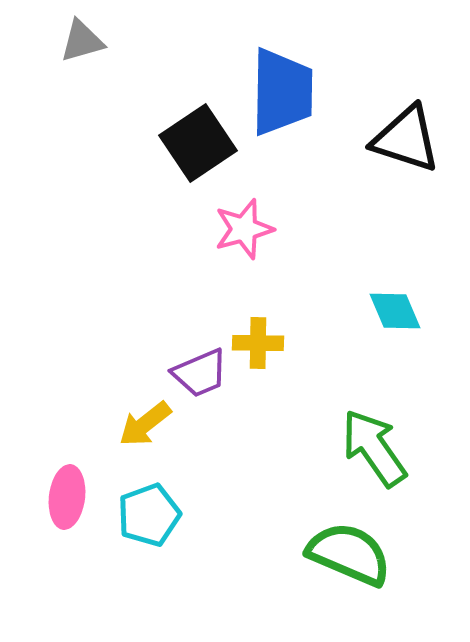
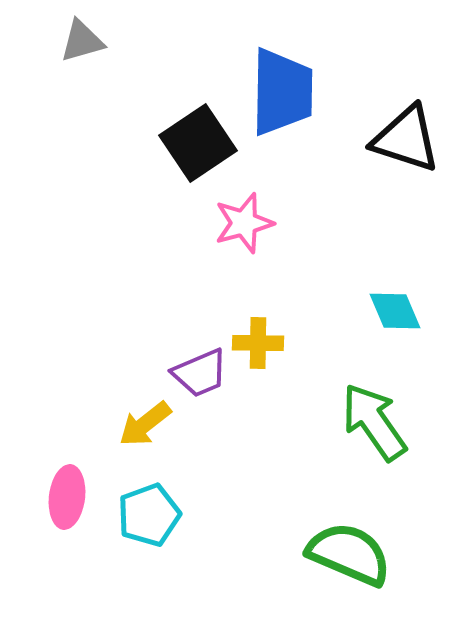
pink star: moved 6 px up
green arrow: moved 26 px up
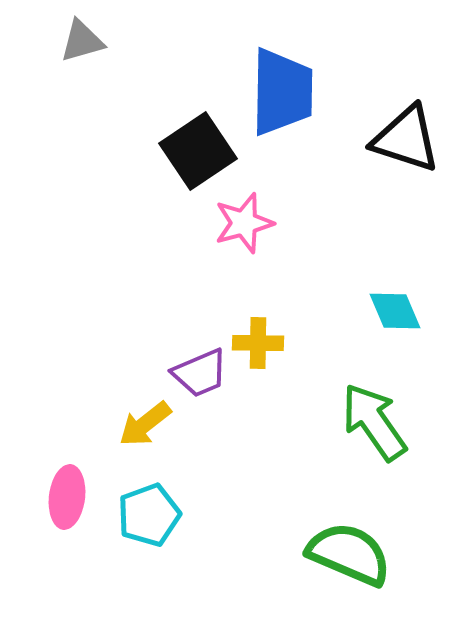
black square: moved 8 px down
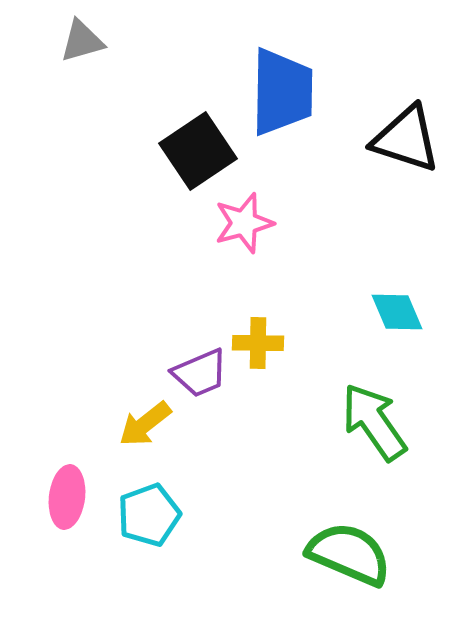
cyan diamond: moved 2 px right, 1 px down
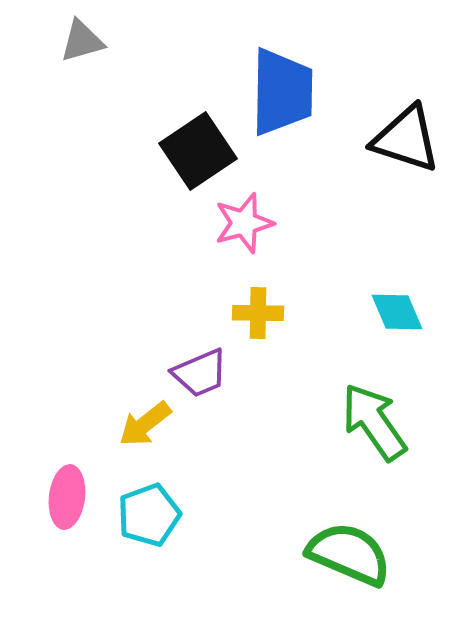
yellow cross: moved 30 px up
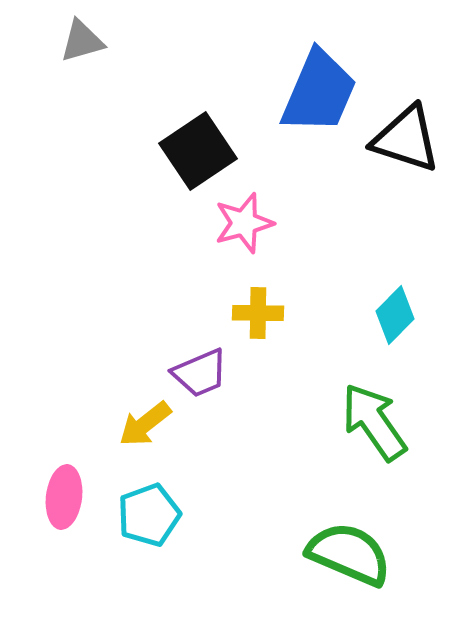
blue trapezoid: moved 37 px right; rotated 22 degrees clockwise
cyan diamond: moved 2 px left, 3 px down; rotated 68 degrees clockwise
pink ellipse: moved 3 px left
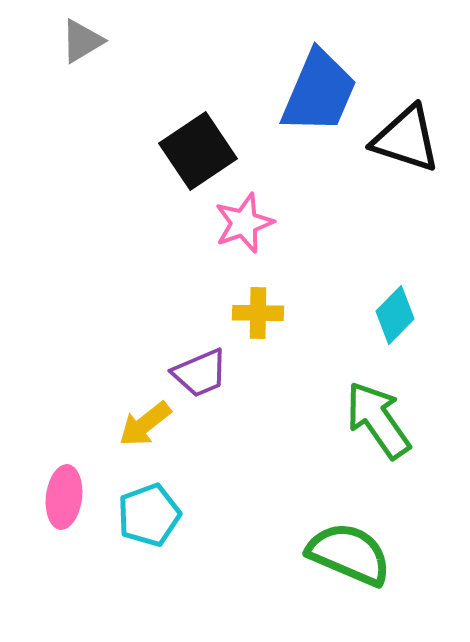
gray triangle: rotated 15 degrees counterclockwise
pink star: rotated 4 degrees counterclockwise
green arrow: moved 4 px right, 2 px up
